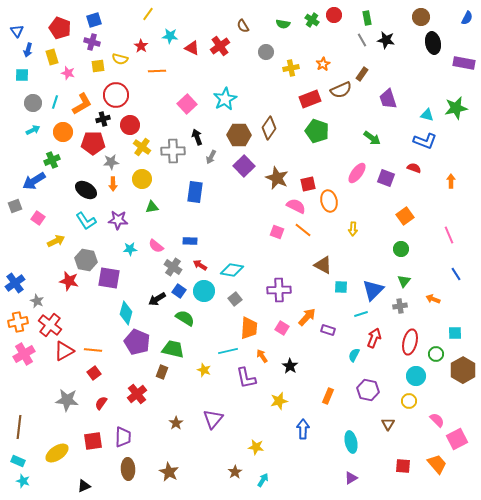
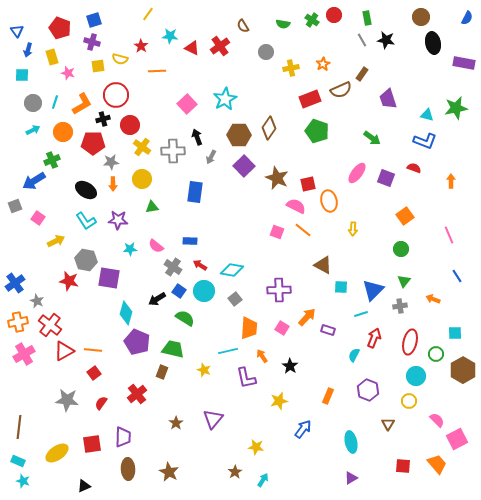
blue line at (456, 274): moved 1 px right, 2 px down
purple hexagon at (368, 390): rotated 10 degrees clockwise
blue arrow at (303, 429): rotated 36 degrees clockwise
red square at (93, 441): moved 1 px left, 3 px down
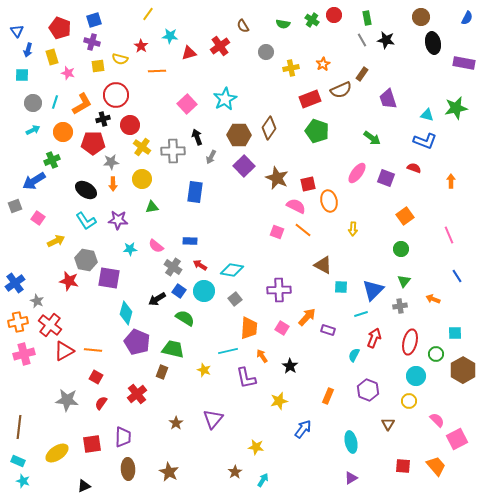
red triangle at (192, 48): moved 3 px left, 5 px down; rotated 42 degrees counterclockwise
pink cross at (24, 354): rotated 15 degrees clockwise
red square at (94, 373): moved 2 px right, 4 px down; rotated 24 degrees counterclockwise
orange trapezoid at (437, 464): moved 1 px left, 2 px down
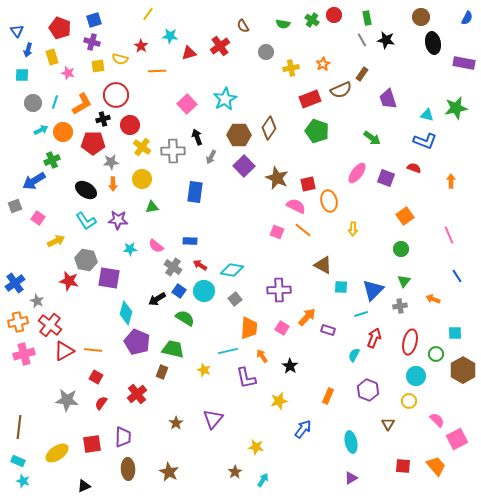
cyan arrow at (33, 130): moved 8 px right
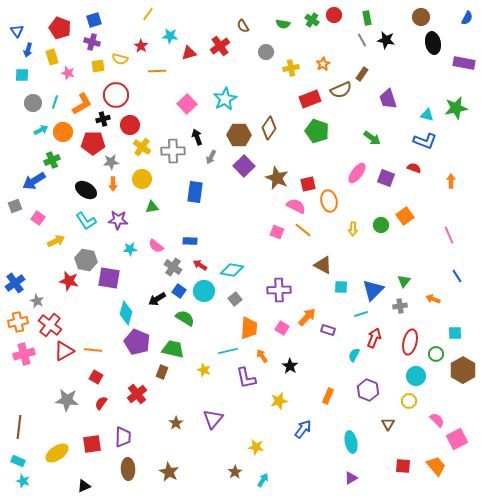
green circle at (401, 249): moved 20 px left, 24 px up
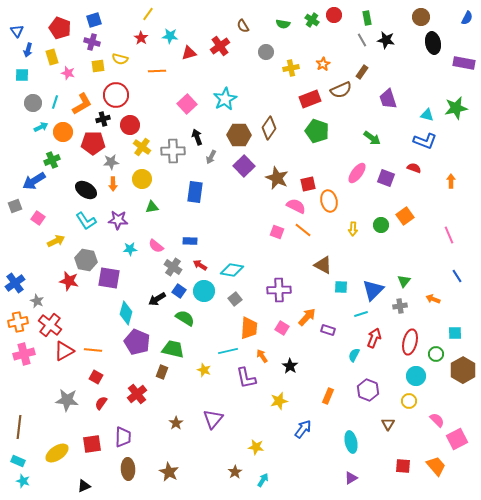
red star at (141, 46): moved 8 px up
brown rectangle at (362, 74): moved 2 px up
cyan arrow at (41, 130): moved 3 px up
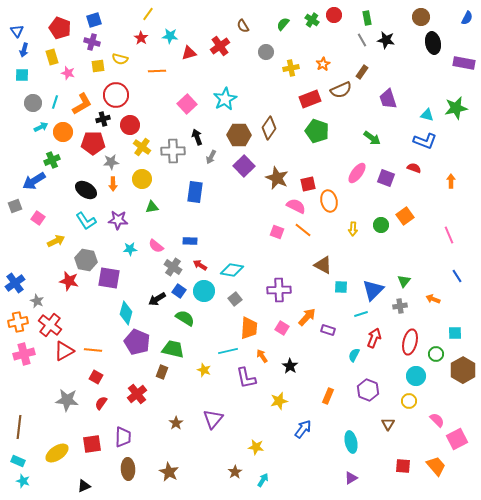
green semicircle at (283, 24): rotated 120 degrees clockwise
blue arrow at (28, 50): moved 4 px left
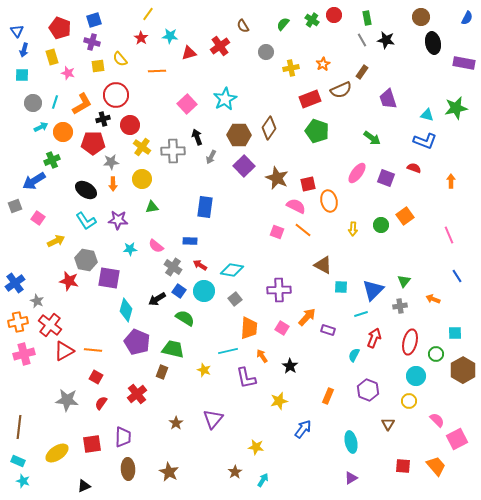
yellow semicircle at (120, 59): rotated 35 degrees clockwise
blue rectangle at (195, 192): moved 10 px right, 15 px down
cyan diamond at (126, 313): moved 3 px up
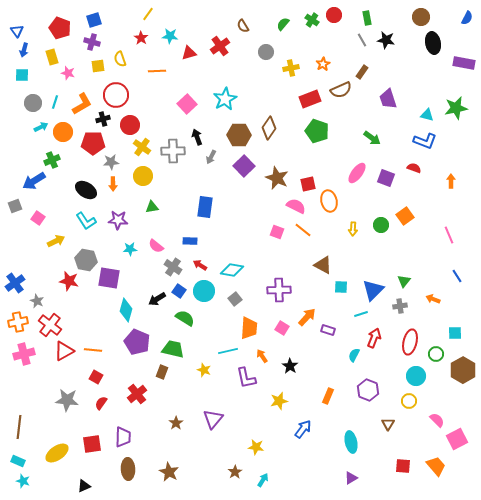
yellow semicircle at (120, 59): rotated 21 degrees clockwise
yellow circle at (142, 179): moved 1 px right, 3 px up
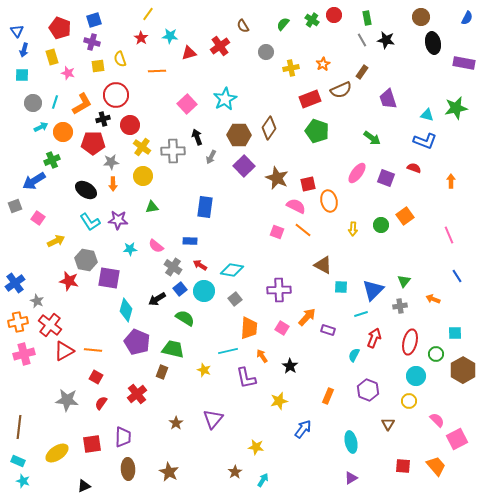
cyan L-shape at (86, 221): moved 4 px right, 1 px down
blue square at (179, 291): moved 1 px right, 2 px up; rotated 16 degrees clockwise
